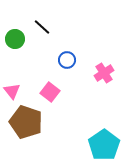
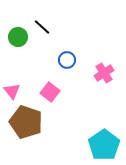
green circle: moved 3 px right, 2 px up
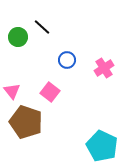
pink cross: moved 5 px up
cyan pentagon: moved 2 px left, 1 px down; rotated 12 degrees counterclockwise
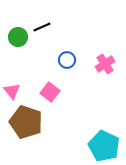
black line: rotated 66 degrees counterclockwise
pink cross: moved 1 px right, 4 px up
cyan pentagon: moved 2 px right
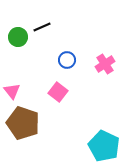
pink square: moved 8 px right
brown pentagon: moved 3 px left, 1 px down
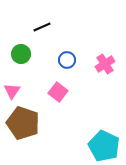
green circle: moved 3 px right, 17 px down
pink triangle: rotated 12 degrees clockwise
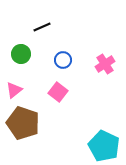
blue circle: moved 4 px left
pink triangle: moved 2 px right, 1 px up; rotated 18 degrees clockwise
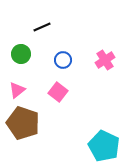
pink cross: moved 4 px up
pink triangle: moved 3 px right
